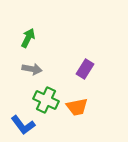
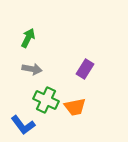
orange trapezoid: moved 2 px left
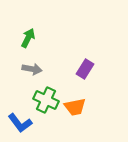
blue L-shape: moved 3 px left, 2 px up
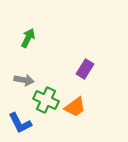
gray arrow: moved 8 px left, 11 px down
orange trapezoid: rotated 25 degrees counterclockwise
blue L-shape: rotated 10 degrees clockwise
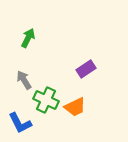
purple rectangle: moved 1 px right; rotated 24 degrees clockwise
gray arrow: rotated 132 degrees counterclockwise
orange trapezoid: rotated 10 degrees clockwise
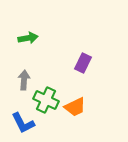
green arrow: rotated 54 degrees clockwise
purple rectangle: moved 3 px left, 6 px up; rotated 30 degrees counterclockwise
gray arrow: rotated 36 degrees clockwise
blue L-shape: moved 3 px right
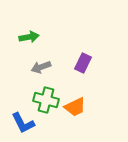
green arrow: moved 1 px right, 1 px up
gray arrow: moved 17 px right, 13 px up; rotated 114 degrees counterclockwise
green cross: rotated 10 degrees counterclockwise
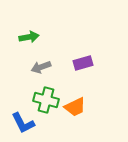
purple rectangle: rotated 48 degrees clockwise
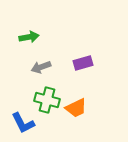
green cross: moved 1 px right
orange trapezoid: moved 1 px right, 1 px down
